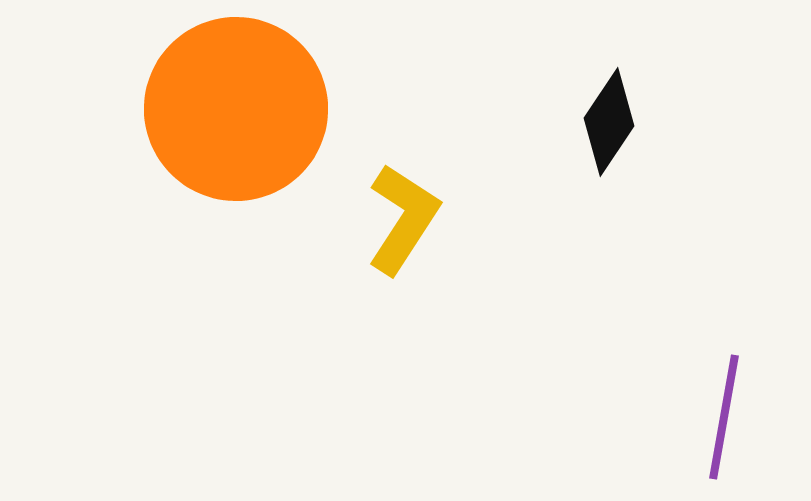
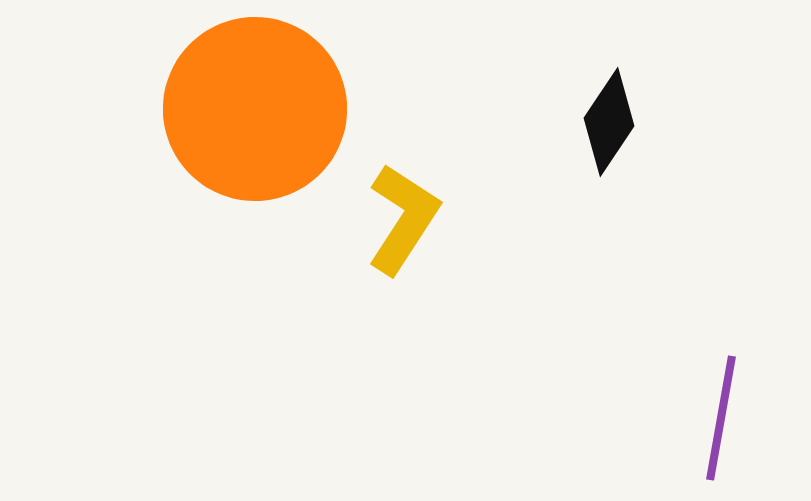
orange circle: moved 19 px right
purple line: moved 3 px left, 1 px down
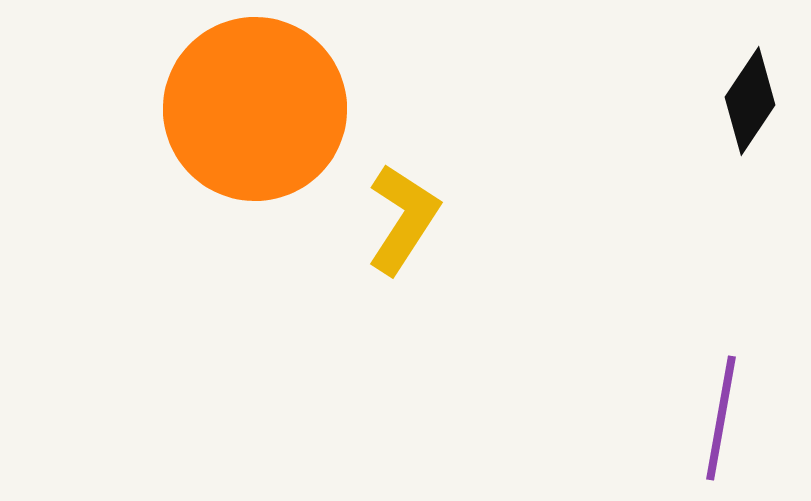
black diamond: moved 141 px right, 21 px up
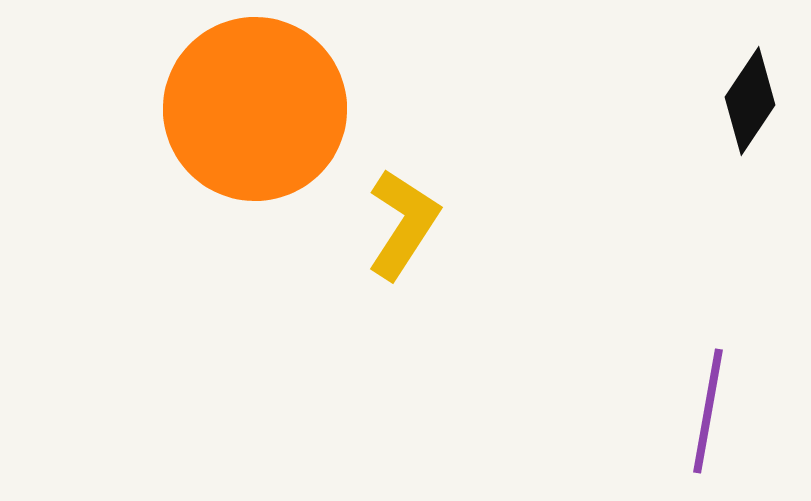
yellow L-shape: moved 5 px down
purple line: moved 13 px left, 7 px up
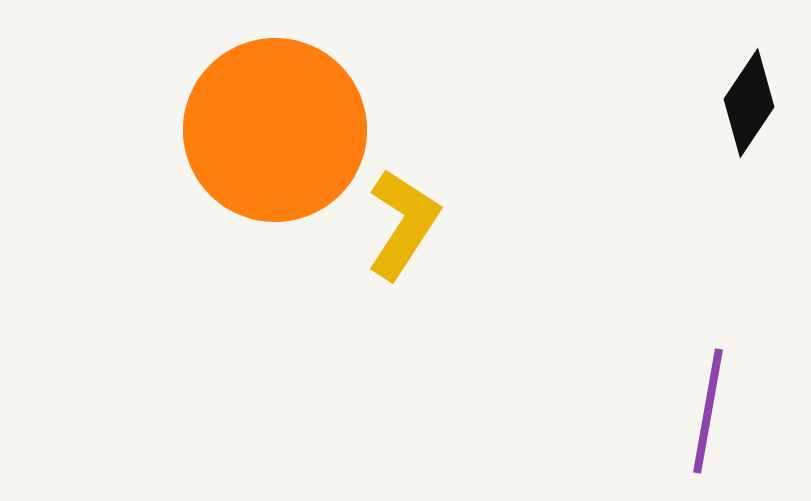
black diamond: moved 1 px left, 2 px down
orange circle: moved 20 px right, 21 px down
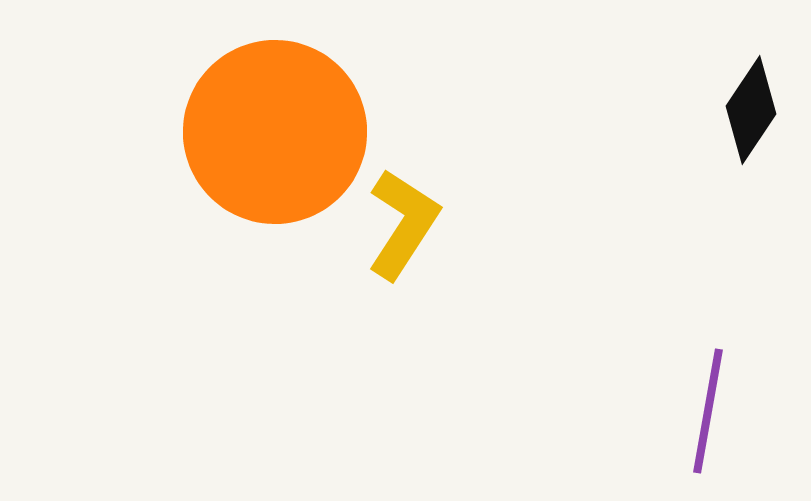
black diamond: moved 2 px right, 7 px down
orange circle: moved 2 px down
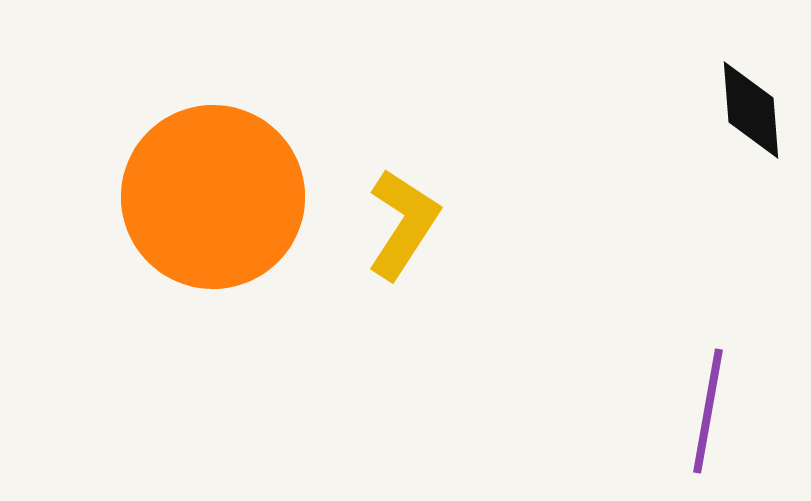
black diamond: rotated 38 degrees counterclockwise
orange circle: moved 62 px left, 65 px down
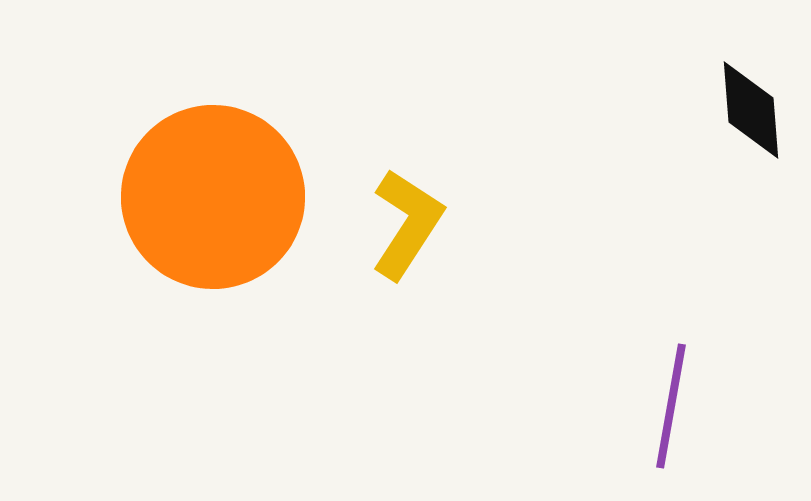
yellow L-shape: moved 4 px right
purple line: moved 37 px left, 5 px up
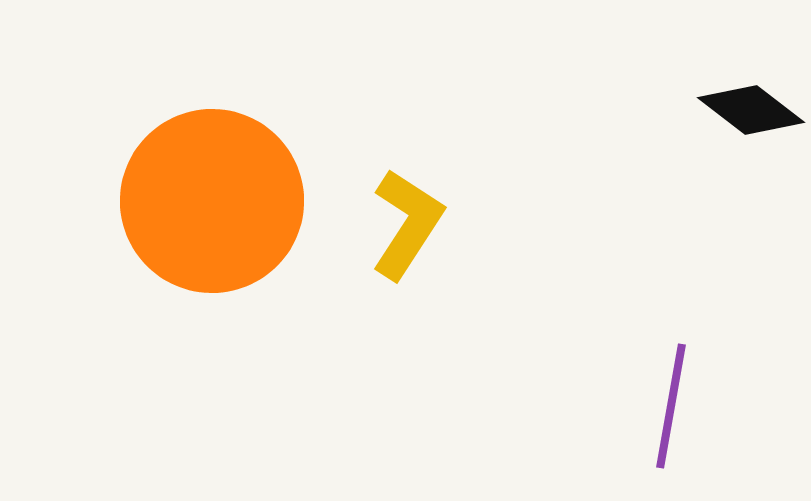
black diamond: rotated 48 degrees counterclockwise
orange circle: moved 1 px left, 4 px down
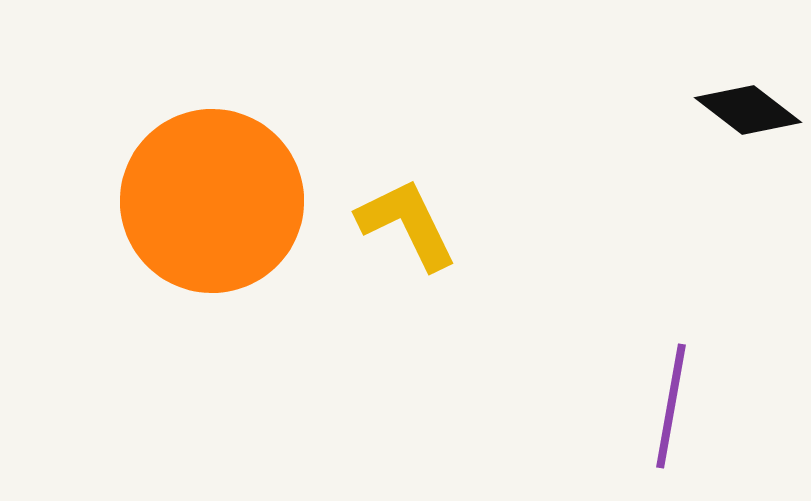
black diamond: moved 3 px left
yellow L-shape: rotated 59 degrees counterclockwise
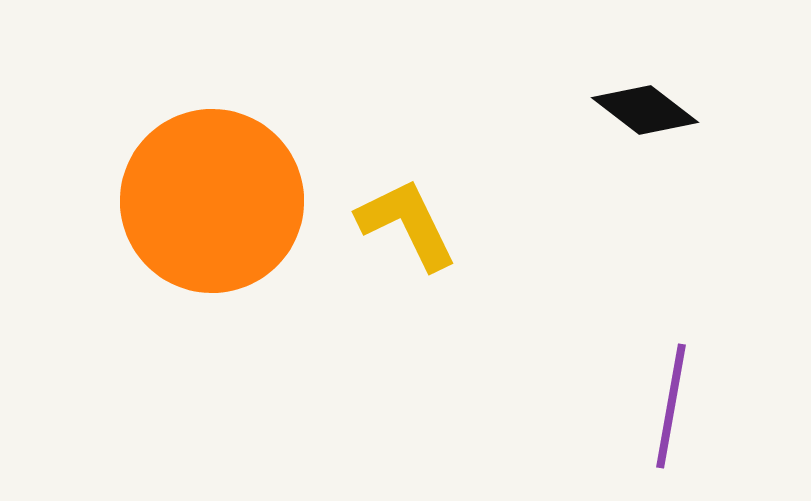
black diamond: moved 103 px left
